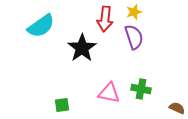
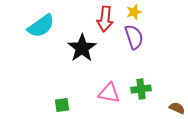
green cross: rotated 18 degrees counterclockwise
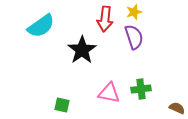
black star: moved 2 px down
green square: rotated 21 degrees clockwise
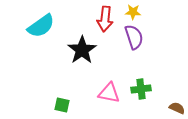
yellow star: moved 1 px left; rotated 21 degrees clockwise
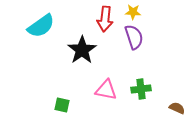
pink triangle: moved 3 px left, 3 px up
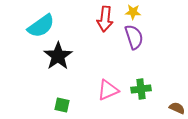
black star: moved 24 px left, 6 px down
pink triangle: moved 2 px right; rotated 35 degrees counterclockwise
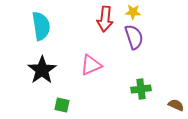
cyan semicircle: rotated 64 degrees counterclockwise
black star: moved 16 px left, 14 px down
pink triangle: moved 17 px left, 25 px up
brown semicircle: moved 1 px left, 3 px up
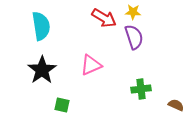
red arrow: moved 1 px left, 1 px up; rotated 65 degrees counterclockwise
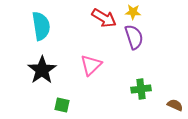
pink triangle: rotated 20 degrees counterclockwise
brown semicircle: moved 1 px left
